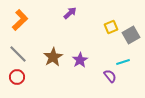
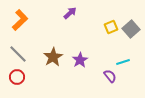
gray square: moved 6 px up; rotated 12 degrees counterclockwise
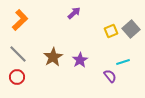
purple arrow: moved 4 px right
yellow square: moved 4 px down
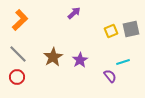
gray square: rotated 30 degrees clockwise
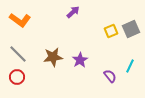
purple arrow: moved 1 px left, 1 px up
orange L-shape: rotated 80 degrees clockwise
gray square: rotated 12 degrees counterclockwise
brown star: rotated 24 degrees clockwise
cyan line: moved 7 px right, 4 px down; rotated 48 degrees counterclockwise
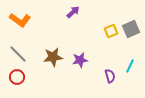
purple star: rotated 21 degrees clockwise
purple semicircle: rotated 24 degrees clockwise
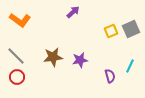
gray line: moved 2 px left, 2 px down
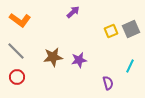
gray line: moved 5 px up
purple star: moved 1 px left
purple semicircle: moved 2 px left, 7 px down
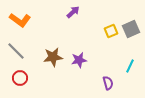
red circle: moved 3 px right, 1 px down
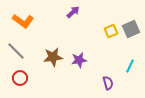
orange L-shape: moved 3 px right, 1 px down
